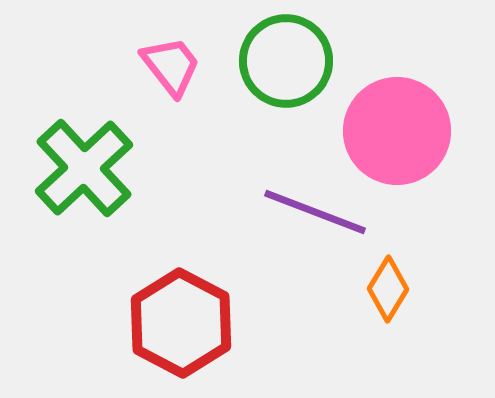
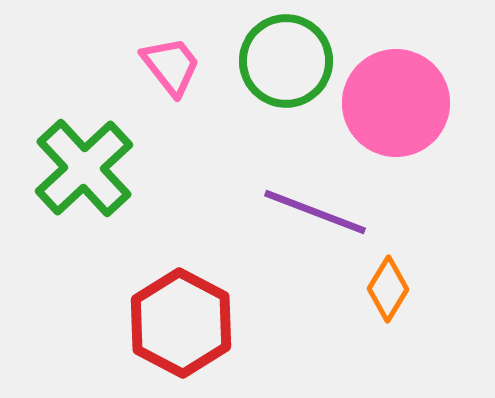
pink circle: moved 1 px left, 28 px up
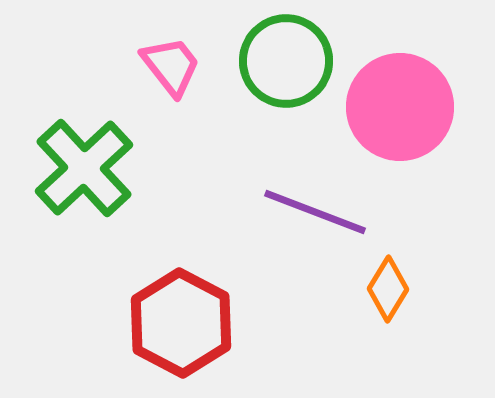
pink circle: moved 4 px right, 4 px down
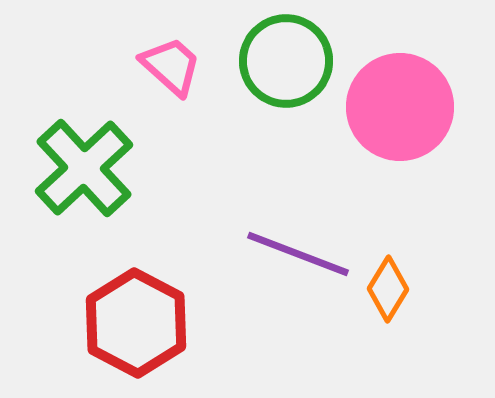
pink trapezoid: rotated 10 degrees counterclockwise
purple line: moved 17 px left, 42 px down
red hexagon: moved 45 px left
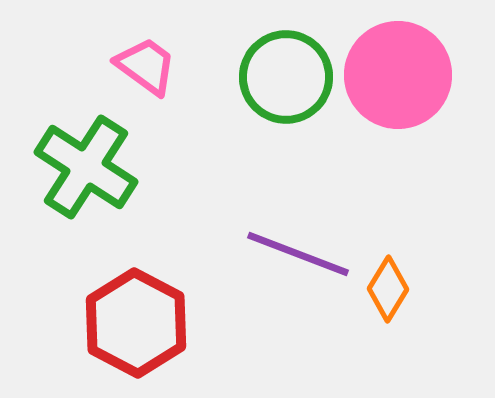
green circle: moved 16 px down
pink trapezoid: moved 25 px left; rotated 6 degrees counterclockwise
pink circle: moved 2 px left, 32 px up
green cross: moved 2 px right, 1 px up; rotated 14 degrees counterclockwise
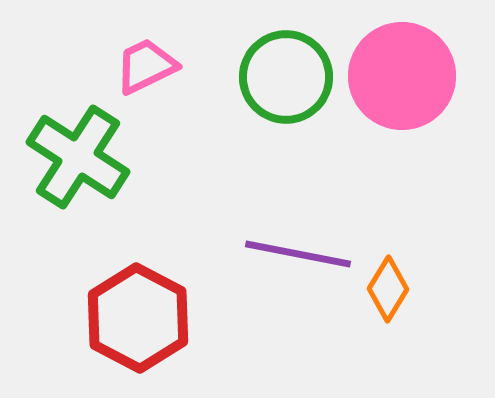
pink trapezoid: rotated 62 degrees counterclockwise
pink circle: moved 4 px right, 1 px down
green cross: moved 8 px left, 10 px up
purple line: rotated 10 degrees counterclockwise
red hexagon: moved 2 px right, 5 px up
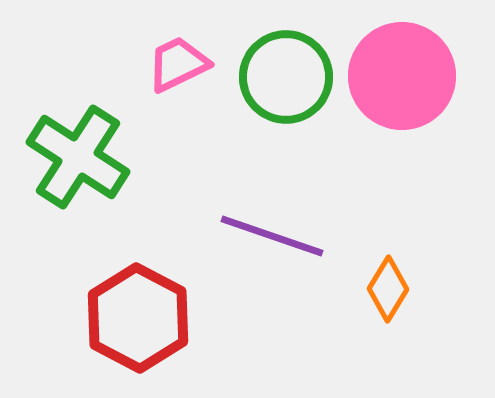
pink trapezoid: moved 32 px right, 2 px up
purple line: moved 26 px left, 18 px up; rotated 8 degrees clockwise
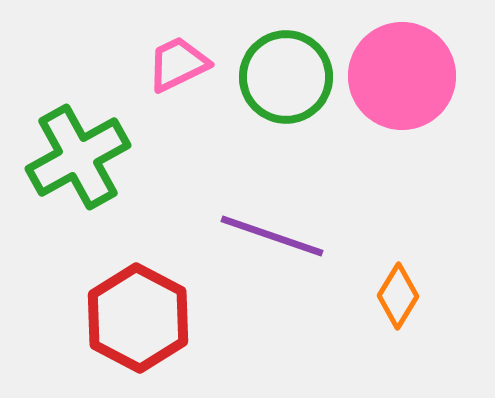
green cross: rotated 28 degrees clockwise
orange diamond: moved 10 px right, 7 px down
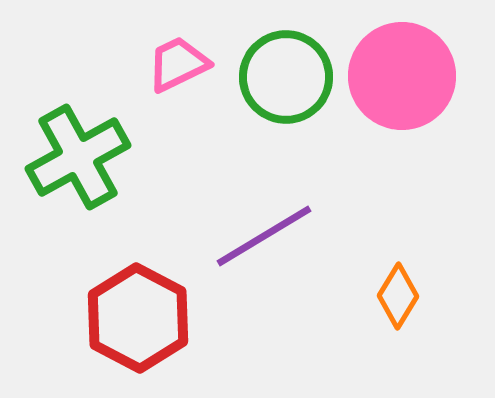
purple line: moved 8 px left; rotated 50 degrees counterclockwise
